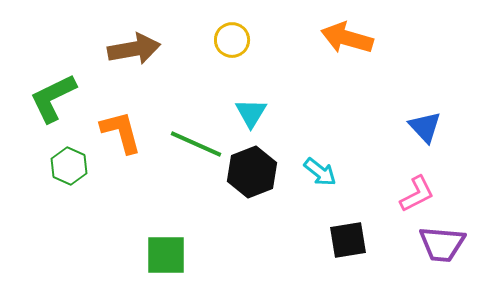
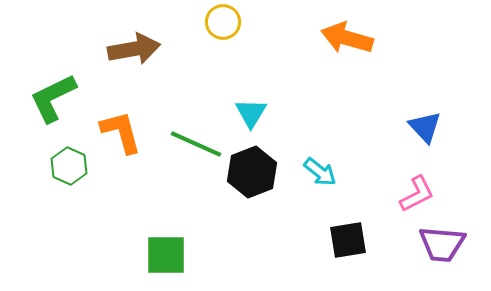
yellow circle: moved 9 px left, 18 px up
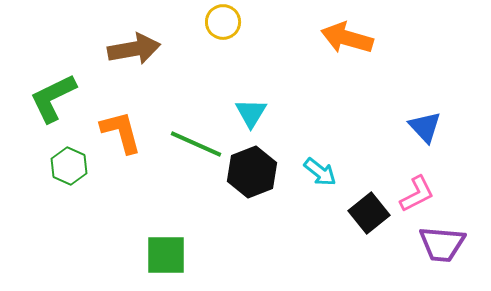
black square: moved 21 px right, 27 px up; rotated 30 degrees counterclockwise
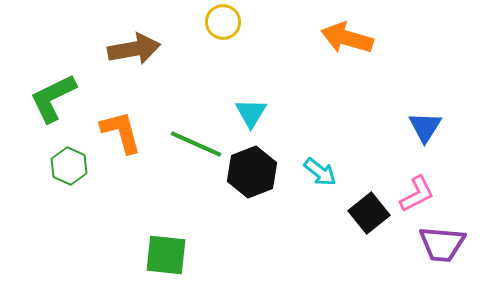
blue triangle: rotated 15 degrees clockwise
green square: rotated 6 degrees clockwise
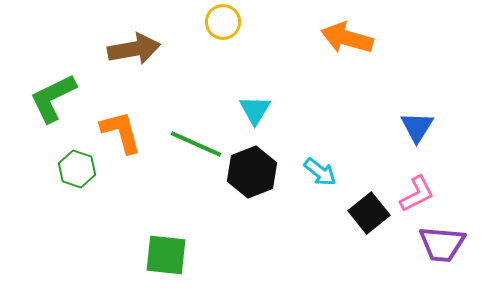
cyan triangle: moved 4 px right, 3 px up
blue triangle: moved 8 px left
green hexagon: moved 8 px right, 3 px down; rotated 6 degrees counterclockwise
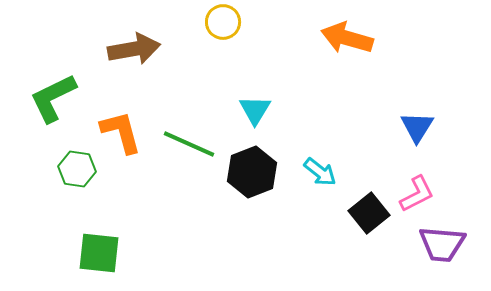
green line: moved 7 px left
green hexagon: rotated 9 degrees counterclockwise
green square: moved 67 px left, 2 px up
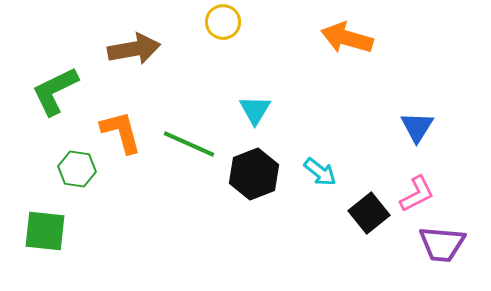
green L-shape: moved 2 px right, 7 px up
black hexagon: moved 2 px right, 2 px down
green square: moved 54 px left, 22 px up
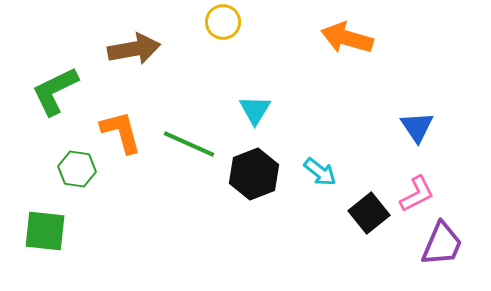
blue triangle: rotated 6 degrees counterclockwise
purple trapezoid: rotated 72 degrees counterclockwise
